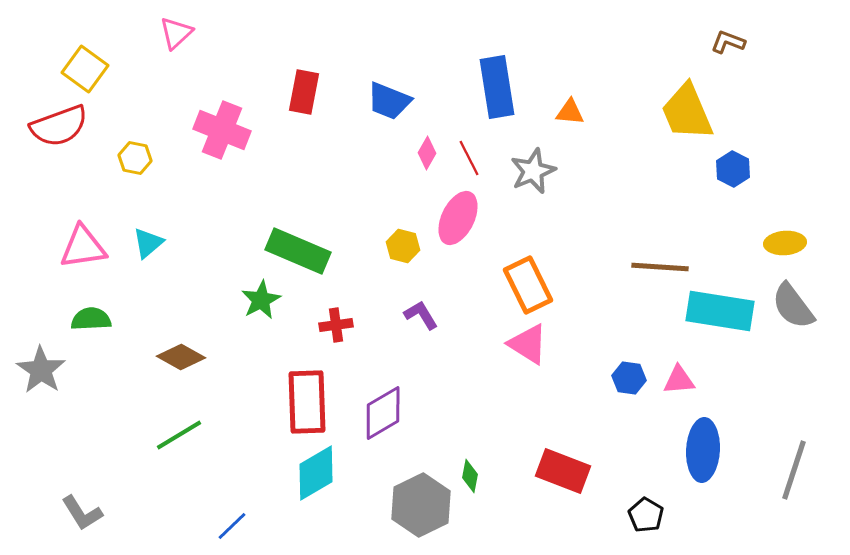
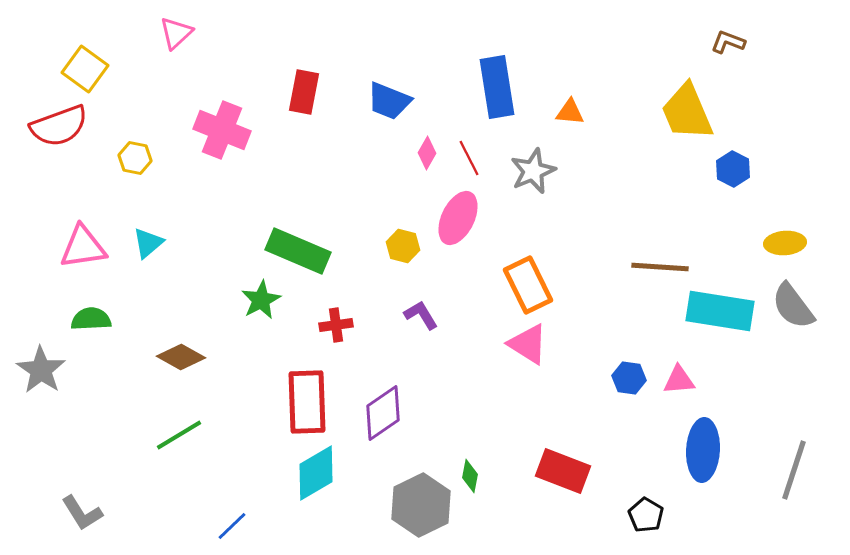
purple diamond at (383, 413): rotated 4 degrees counterclockwise
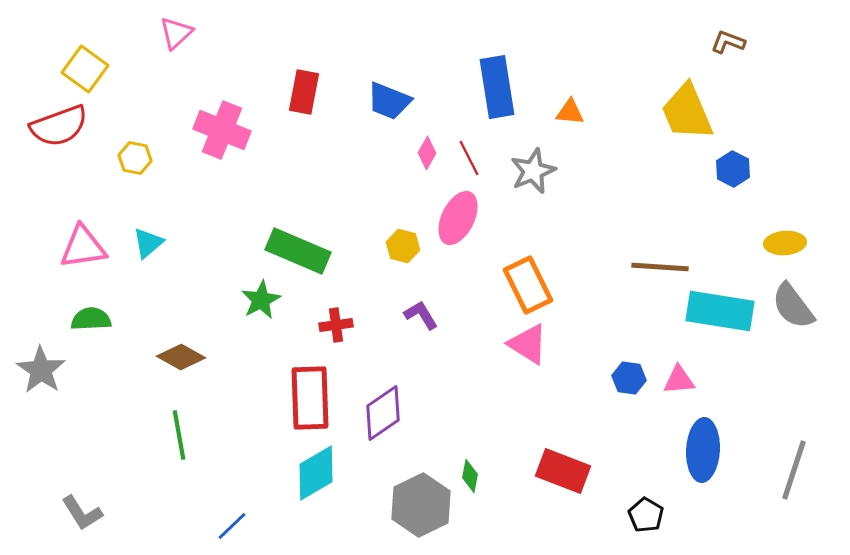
red rectangle at (307, 402): moved 3 px right, 4 px up
green line at (179, 435): rotated 69 degrees counterclockwise
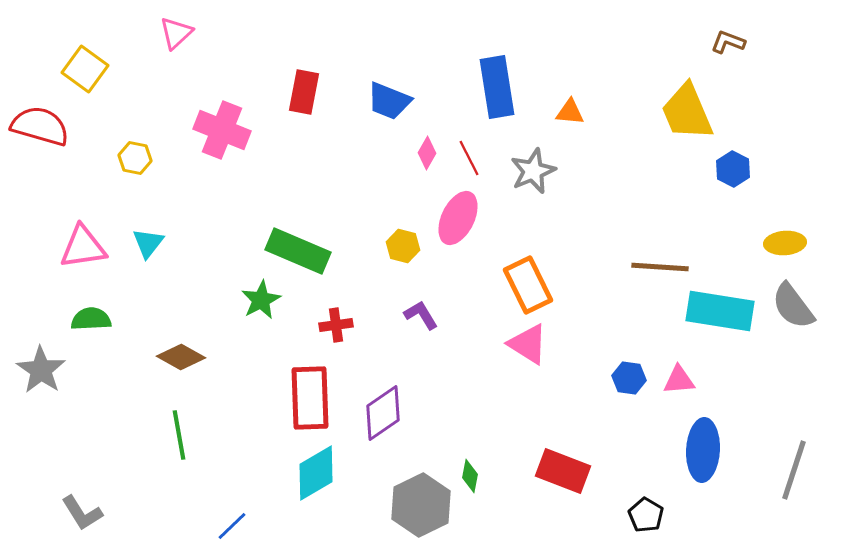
red semicircle at (59, 126): moved 19 px left; rotated 144 degrees counterclockwise
cyan triangle at (148, 243): rotated 12 degrees counterclockwise
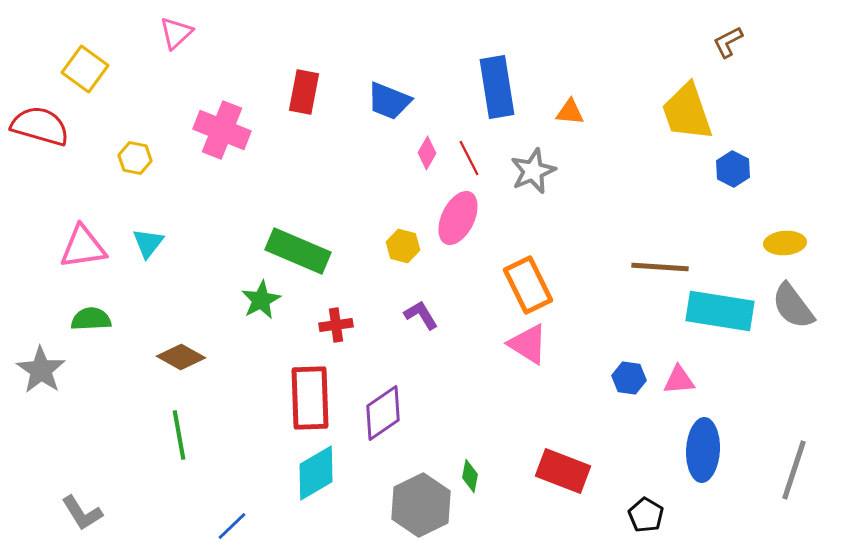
brown L-shape at (728, 42): rotated 48 degrees counterclockwise
yellow trapezoid at (687, 112): rotated 4 degrees clockwise
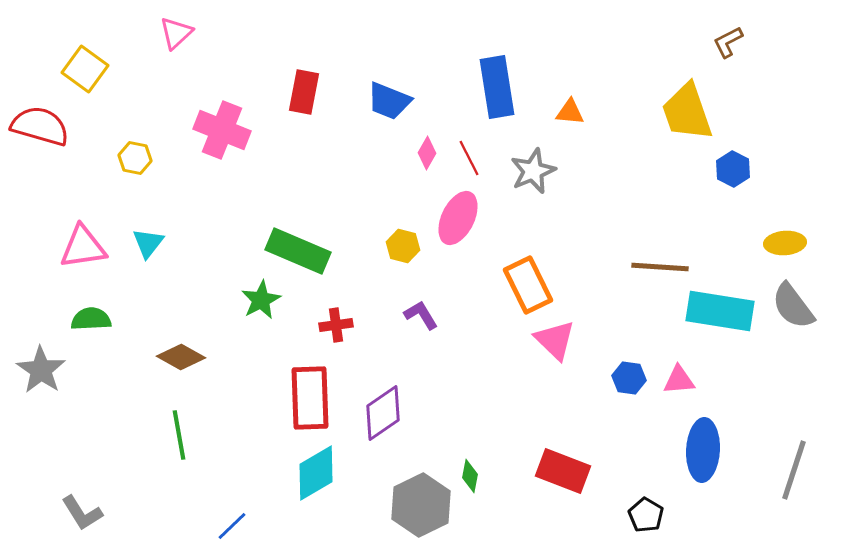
pink triangle at (528, 344): moved 27 px right, 4 px up; rotated 12 degrees clockwise
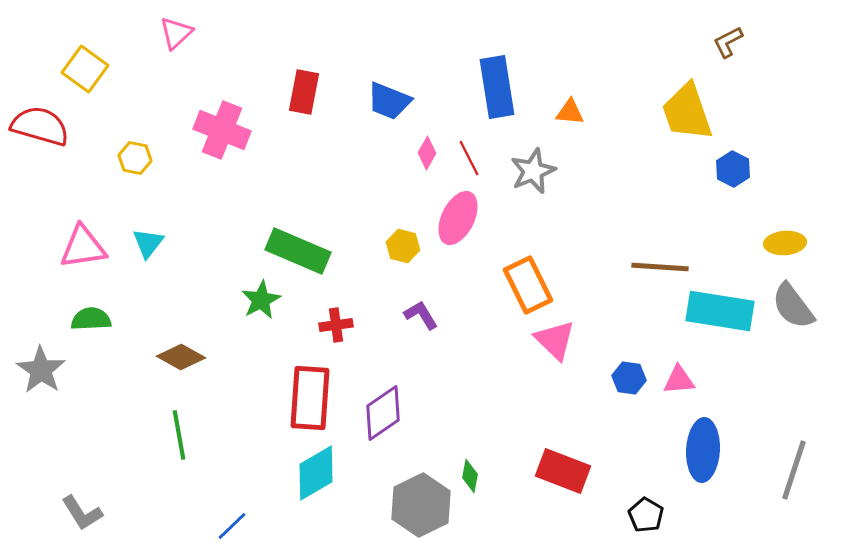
red rectangle at (310, 398): rotated 6 degrees clockwise
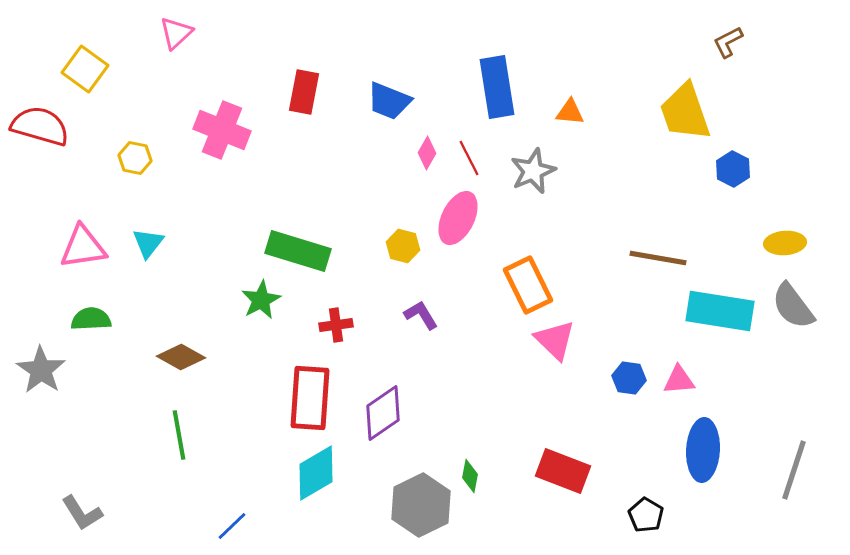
yellow trapezoid at (687, 112): moved 2 px left
green rectangle at (298, 251): rotated 6 degrees counterclockwise
brown line at (660, 267): moved 2 px left, 9 px up; rotated 6 degrees clockwise
